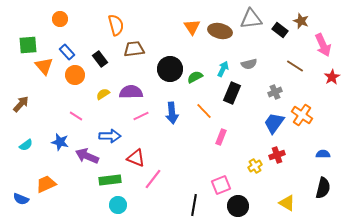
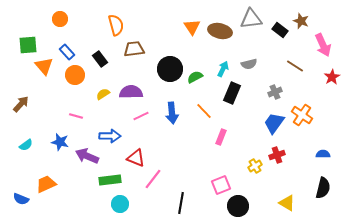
pink line at (76, 116): rotated 16 degrees counterclockwise
cyan circle at (118, 205): moved 2 px right, 1 px up
black line at (194, 205): moved 13 px left, 2 px up
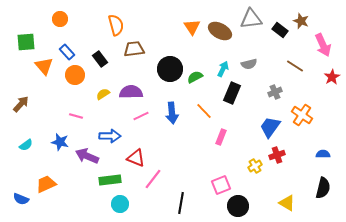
brown ellipse at (220, 31): rotated 15 degrees clockwise
green square at (28, 45): moved 2 px left, 3 px up
blue trapezoid at (274, 123): moved 4 px left, 4 px down
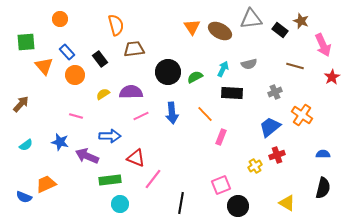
brown line at (295, 66): rotated 18 degrees counterclockwise
black circle at (170, 69): moved 2 px left, 3 px down
black rectangle at (232, 93): rotated 70 degrees clockwise
orange line at (204, 111): moved 1 px right, 3 px down
blue trapezoid at (270, 127): rotated 15 degrees clockwise
blue semicircle at (21, 199): moved 3 px right, 2 px up
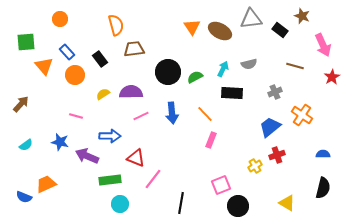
brown star at (301, 21): moved 1 px right, 5 px up
pink rectangle at (221, 137): moved 10 px left, 3 px down
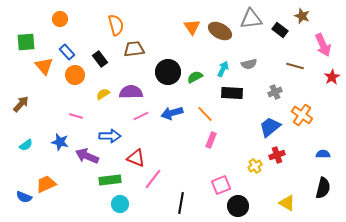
blue arrow at (172, 113): rotated 80 degrees clockwise
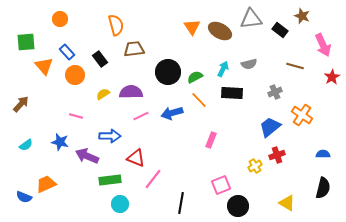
orange line at (205, 114): moved 6 px left, 14 px up
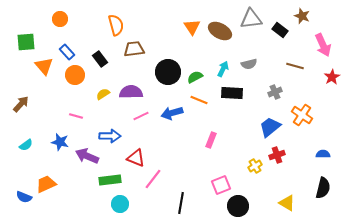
orange line at (199, 100): rotated 24 degrees counterclockwise
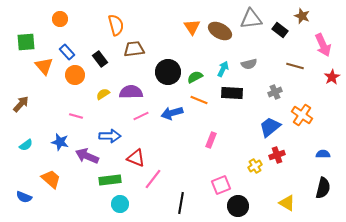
orange trapezoid at (46, 184): moved 5 px right, 5 px up; rotated 65 degrees clockwise
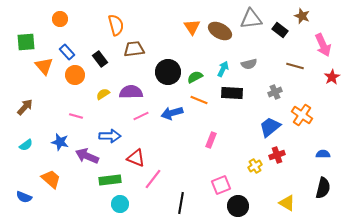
brown arrow at (21, 104): moved 4 px right, 3 px down
